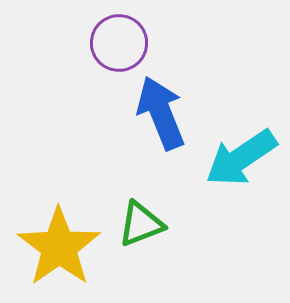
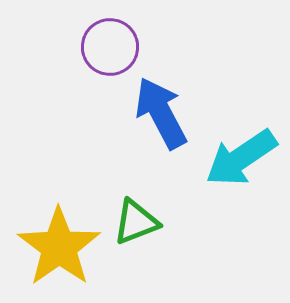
purple circle: moved 9 px left, 4 px down
blue arrow: rotated 6 degrees counterclockwise
green triangle: moved 5 px left, 2 px up
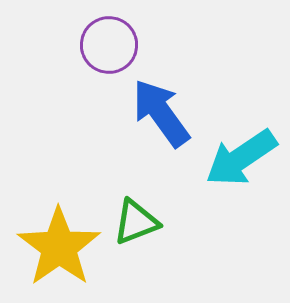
purple circle: moved 1 px left, 2 px up
blue arrow: rotated 8 degrees counterclockwise
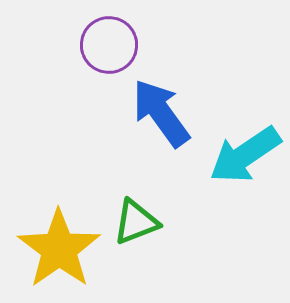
cyan arrow: moved 4 px right, 3 px up
yellow star: moved 2 px down
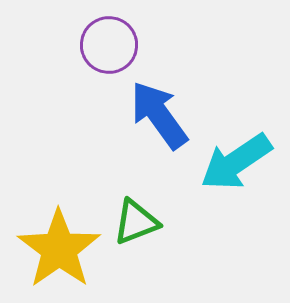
blue arrow: moved 2 px left, 2 px down
cyan arrow: moved 9 px left, 7 px down
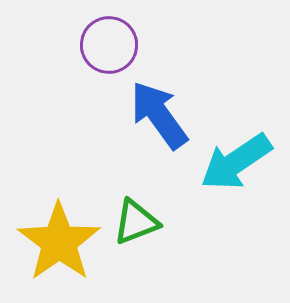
yellow star: moved 7 px up
